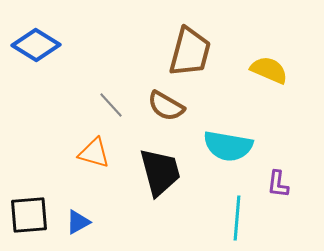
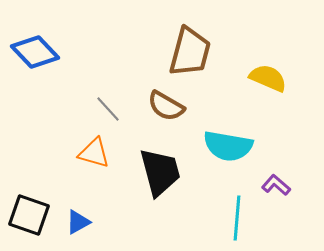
blue diamond: moved 1 px left, 7 px down; rotated 15 degrees clockwise
yellow semicircle: moved 1 px left, 8 px down
gray line: moved 3 px left, 4 px down
purple L-shape: moved 2 px left, 1 px down; rotated 124 degrees clockwise
black square: rotated 24 degrees clockwise
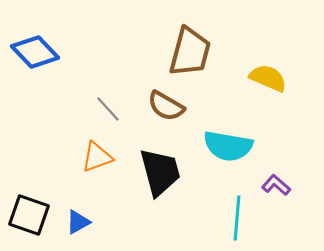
orange triangle: moved 3 px right, 4 px down; rotated 36 degrees counterclockwise
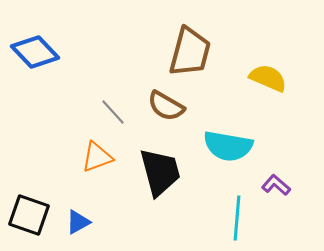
gray line: moved 5 px right, 3 px down
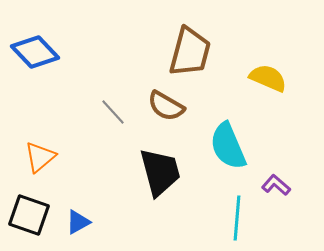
cyan semicircle: rotated 57 degrees clockwise
orange triangle: moved 57 px left; rotated 20 degrees counterclockwise
